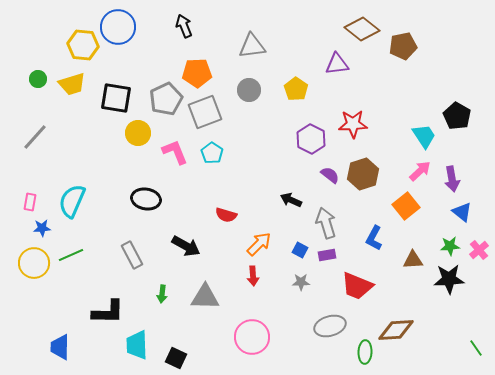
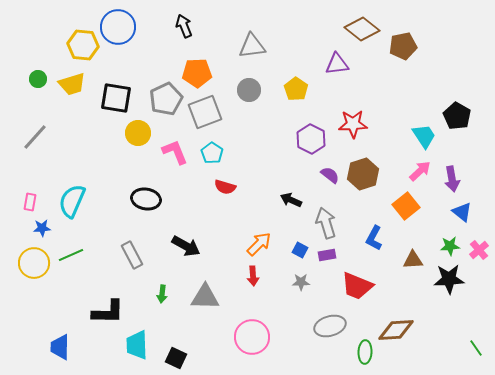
red semicircle at (226, 215): moved 1 px left, 28 px up
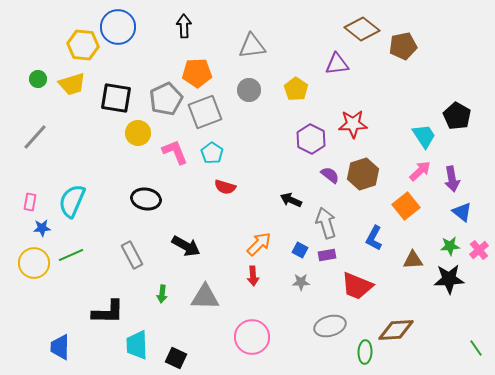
black arrow at (184, 26): rotated 20 degrees clockwise
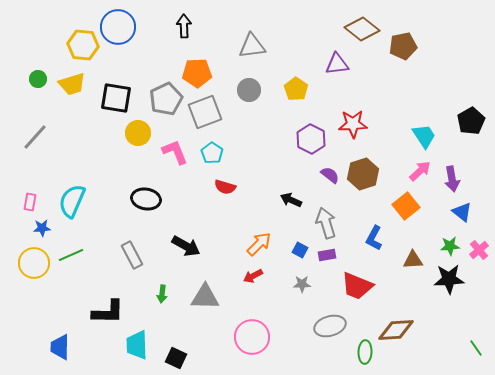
black pentagon at (457, 116): moved 14 px right, 5 px down; rotated 12 degrees clockwise
red arrow at (253, 276): rotated 66 degrees clockwise
gray star at (301, 282): moved 1 px right, 2 px down
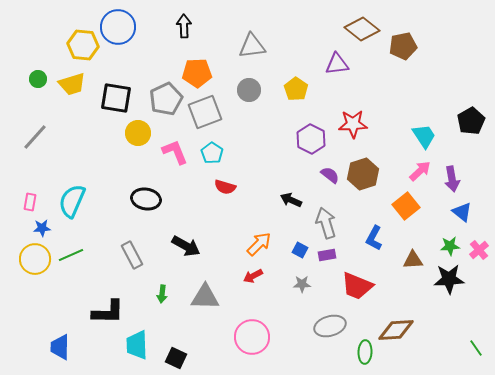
yellow circle at (34, 263): moved 1 px right, 4 px up
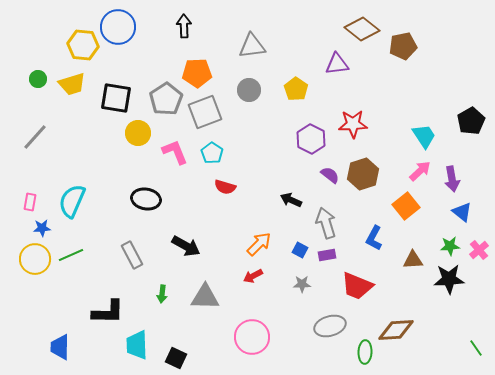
gray pentagon at (166, 99): rotated 8 degrees counterclockwise
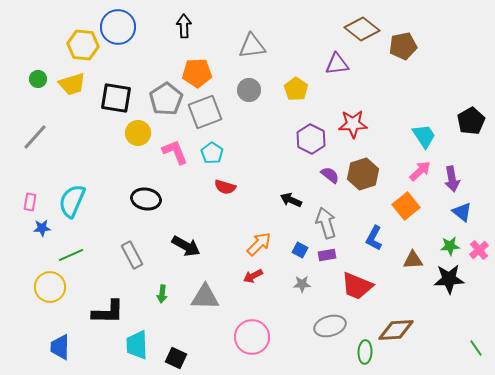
yellow circle at (35, 259): moved 15 px right, 28 px down
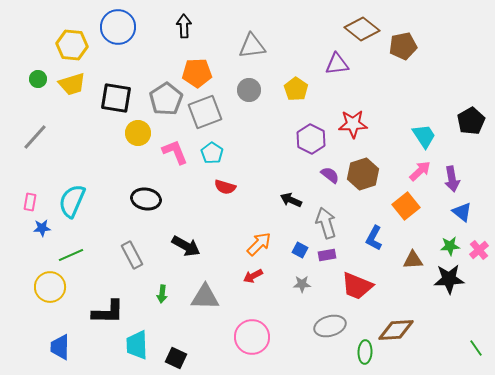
yellow hexagon at (83, 45): moved 11 px left
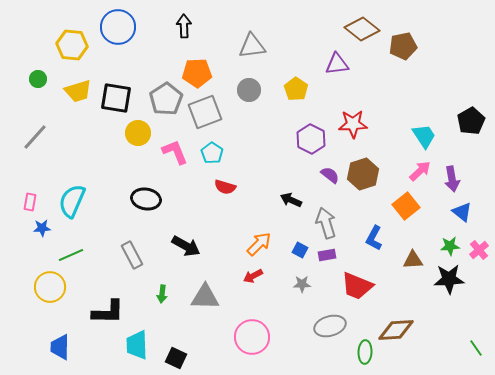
yellow trapezoid at (72, 84): moved 6 px right, 7 px down
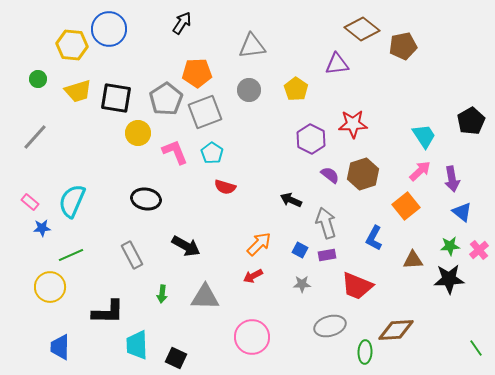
black arrow at (184, 26): moved 2 px left, 3 px up; rotated 35 degrees clockwise
blue circle at (118, 27): moved 9 px left, 2 px down
pink rectangle at (30, 202): rotated 60 degrees counterclockwise
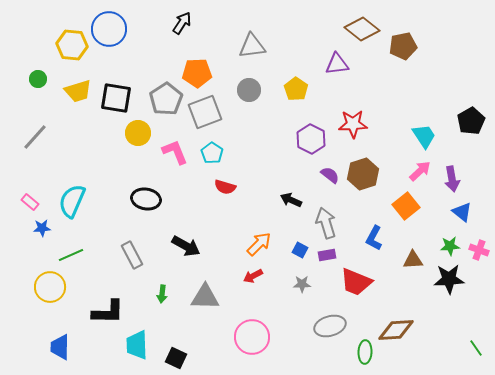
pink cross at (479, 250): rotated 30 degrees counterclockwise
red trapezoid at (357, 286): moved 1 px left, 4 px up
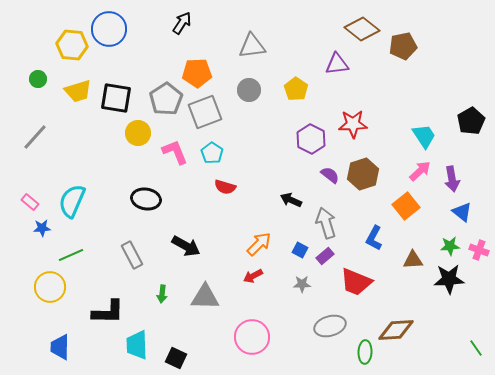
purple rectangle at (327, 255): moved 2 px left, 1 px down; rotated 30 degrees counterclockwise
